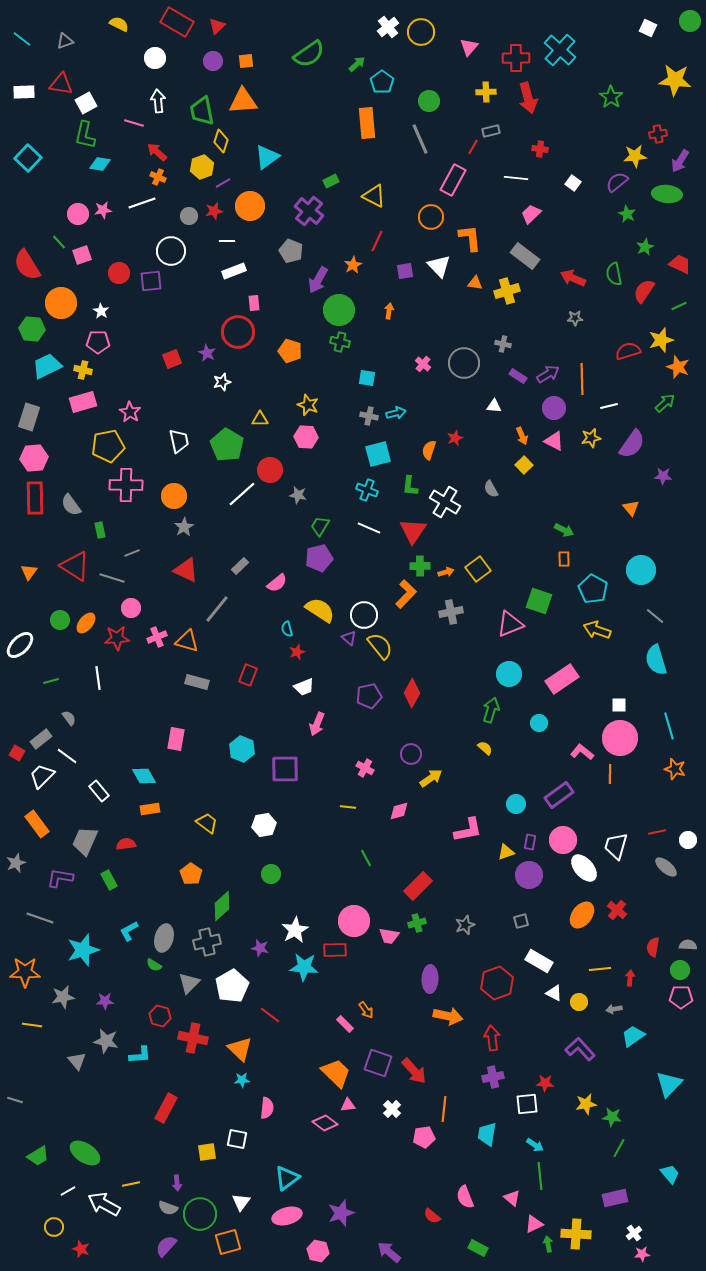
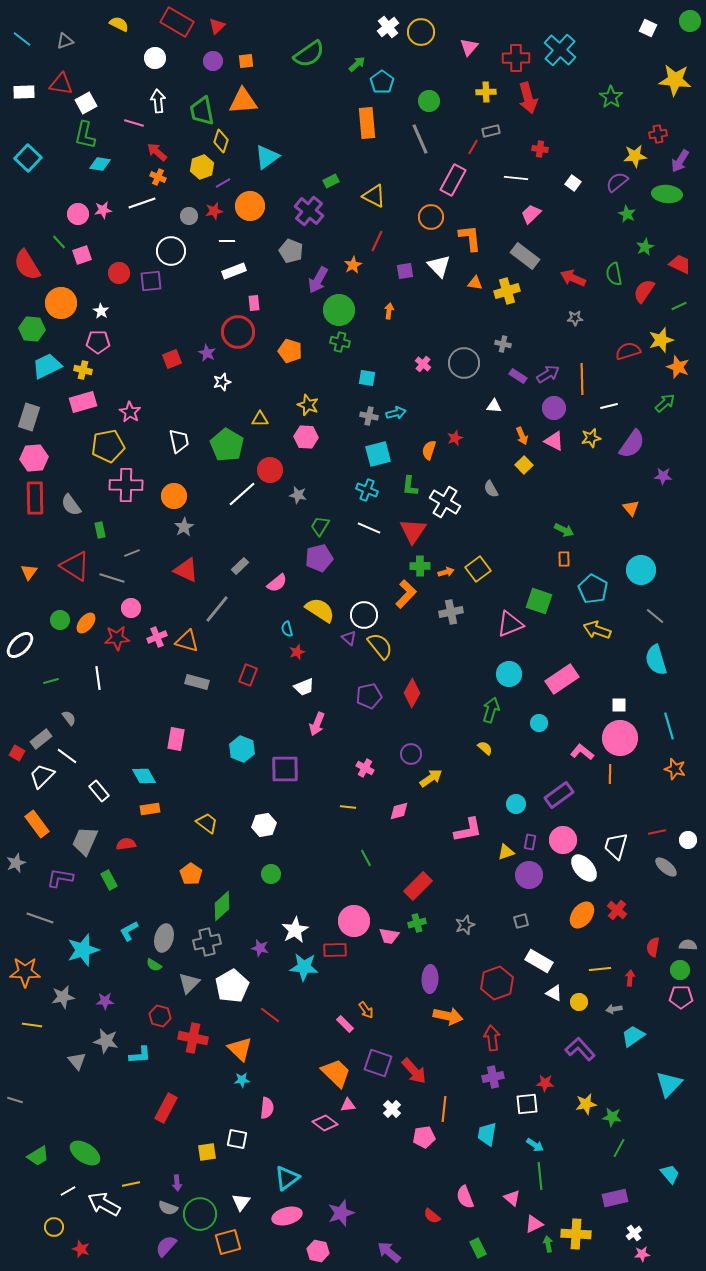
green rectangle at (478, 1248): rotated 36 degrees clockwise
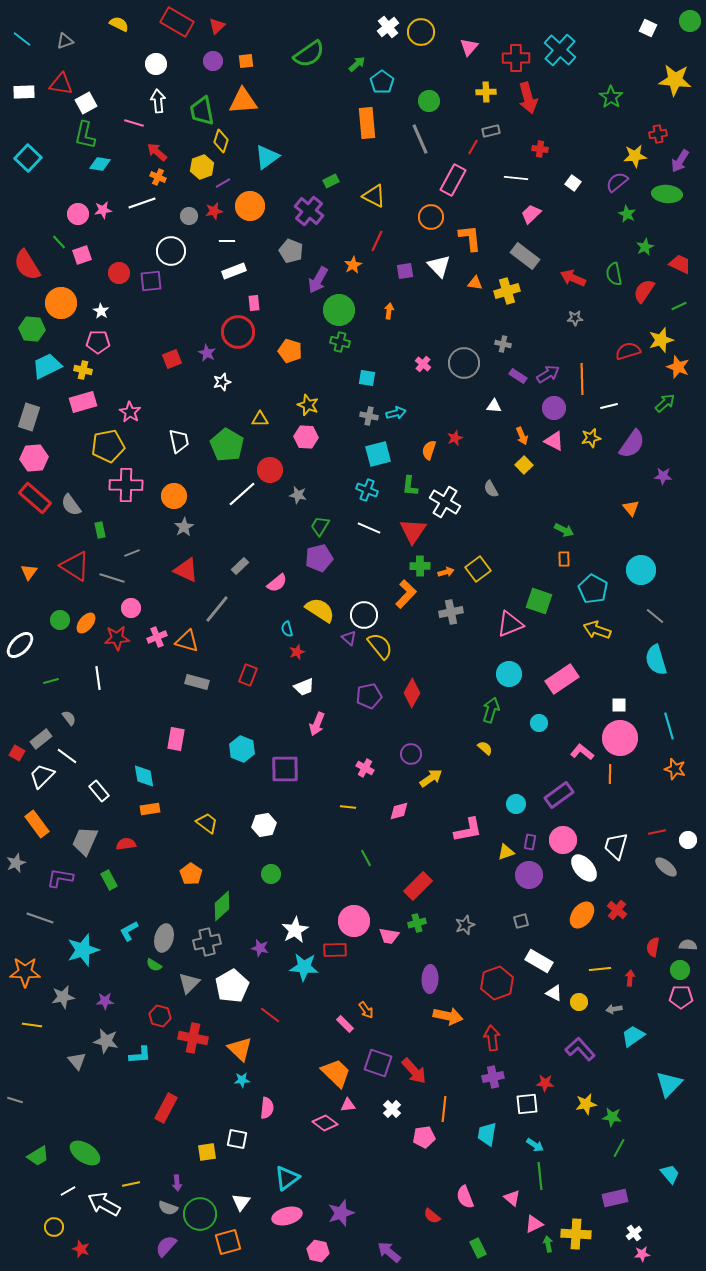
white circle at (155, 58): moved 1 px right, 6 px down
red rectangle at (35, 498): rotated 48 degrees counterclockwise
cyan diamond at (144, 776): rotated 20 degrees clockwise
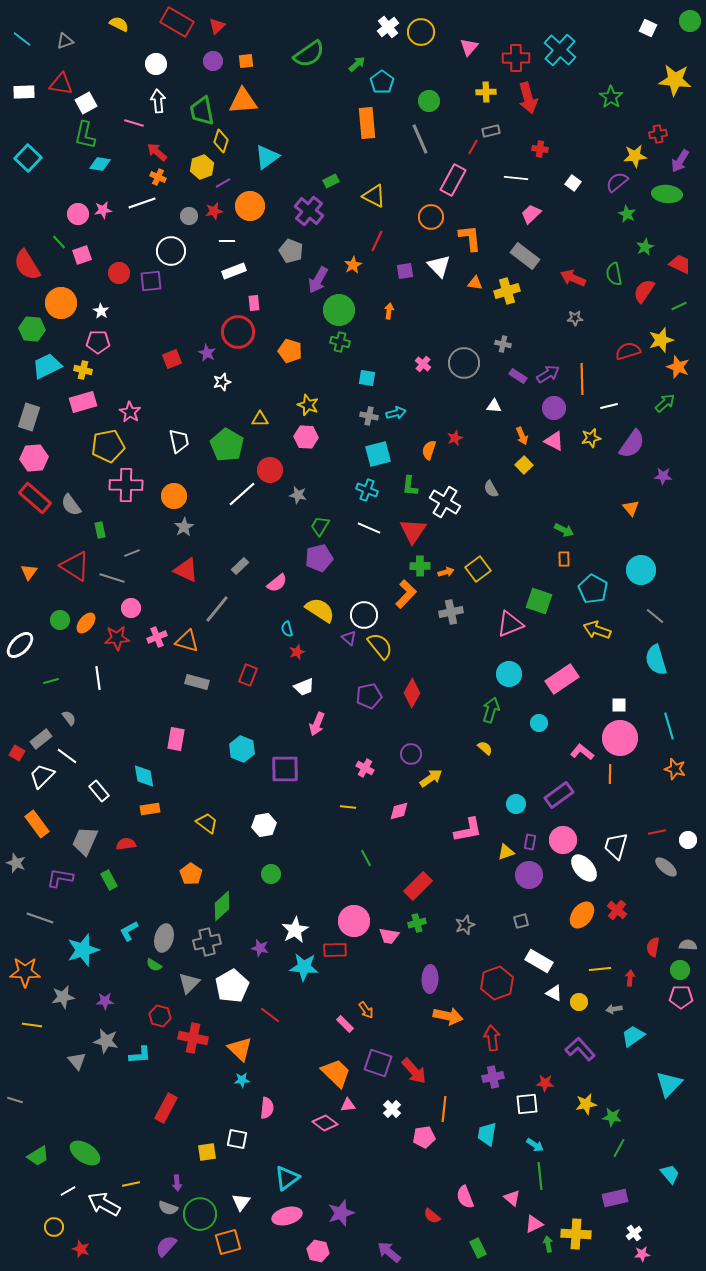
gray star at (16, 863): rotated 30 degrees counterclockwise
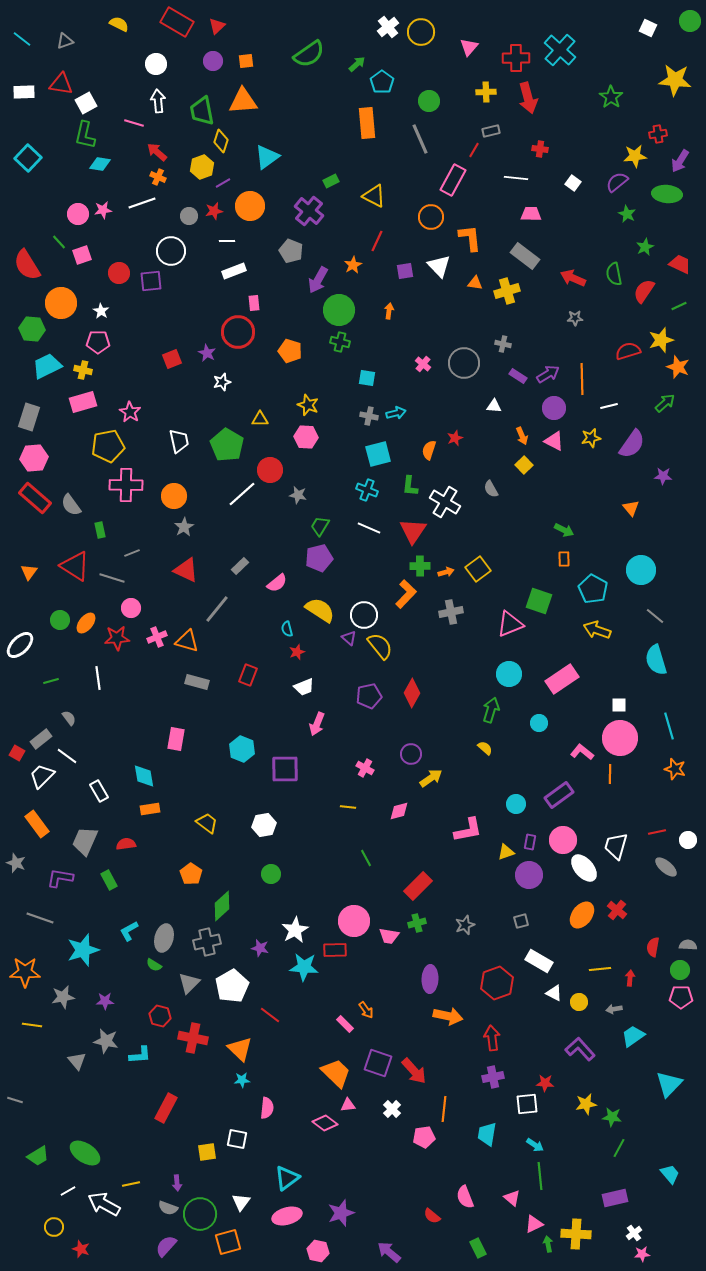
red line at (473, 147): moved 1 px right, 3 px down
pink trapezoid at (531, 214): rotated 45 degrees clockwise
white rectangle at (99, 791): rotated 10 degrees clockwise
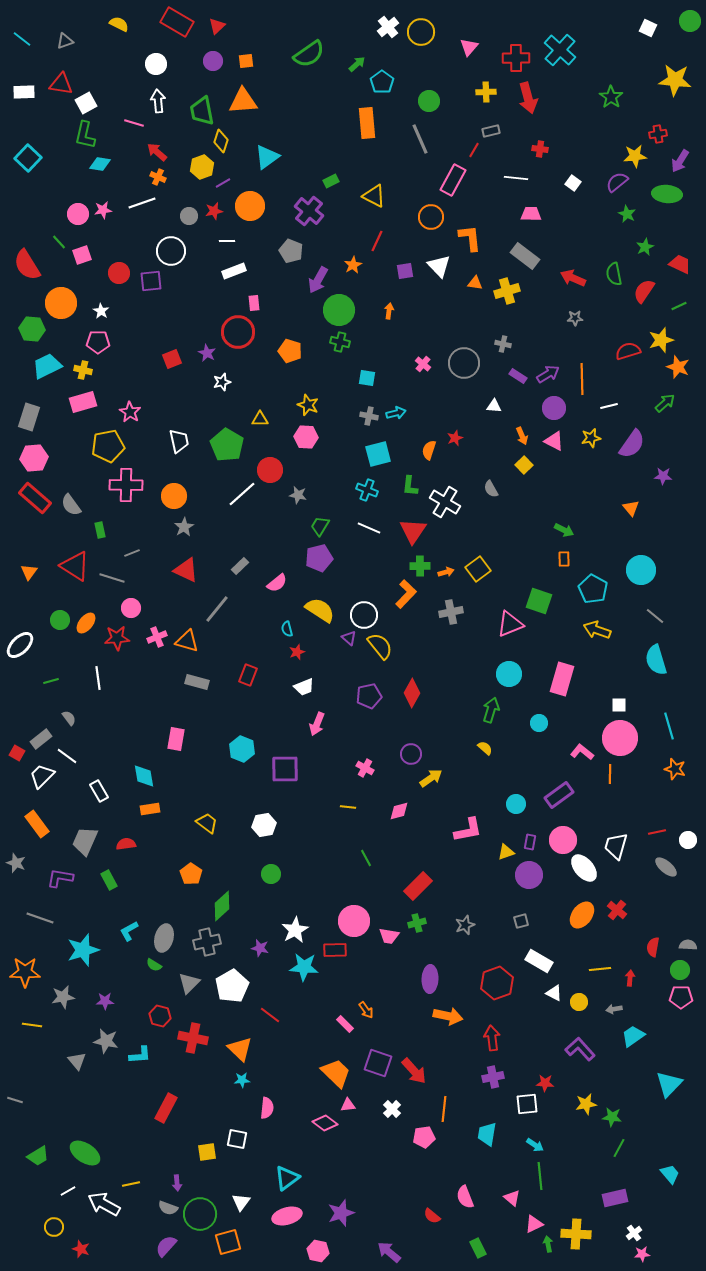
pink rectangle at (562, 679): rotated 40 degrees counterclockwise
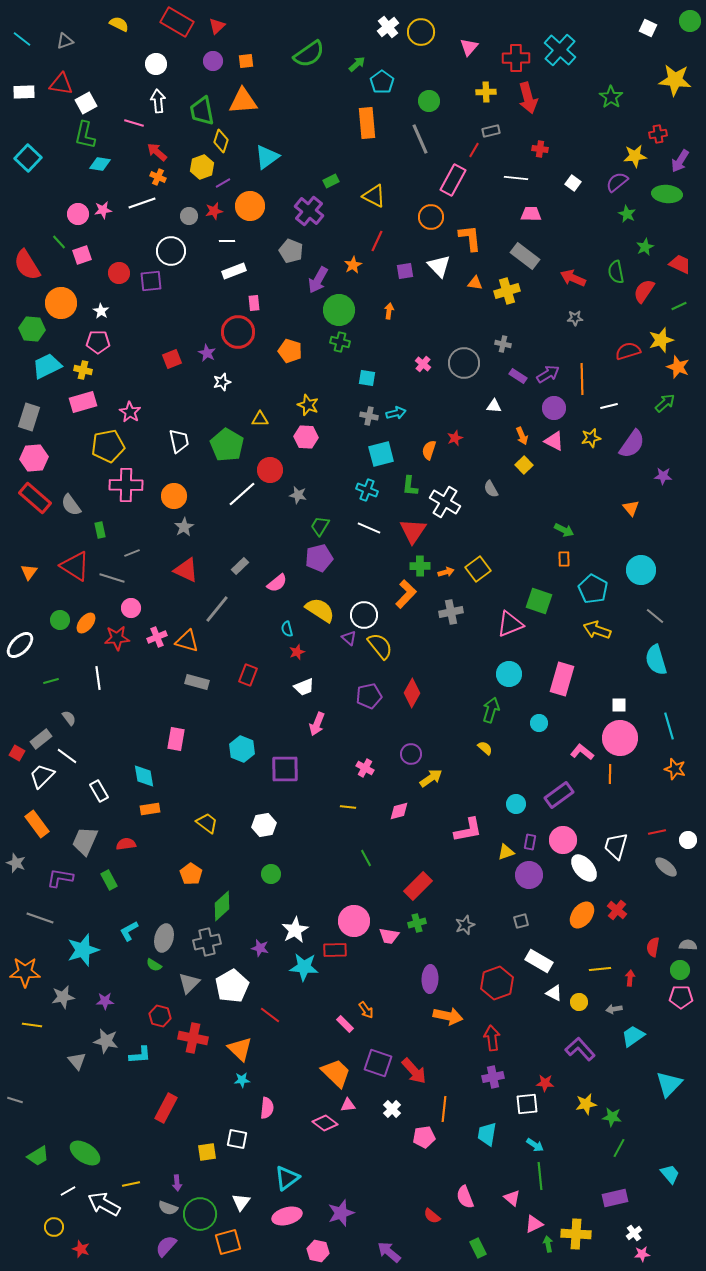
green semicircle at (614, 274): moved 2 px right, 2 px up
cyan square at (378, 454): moved 3 px right
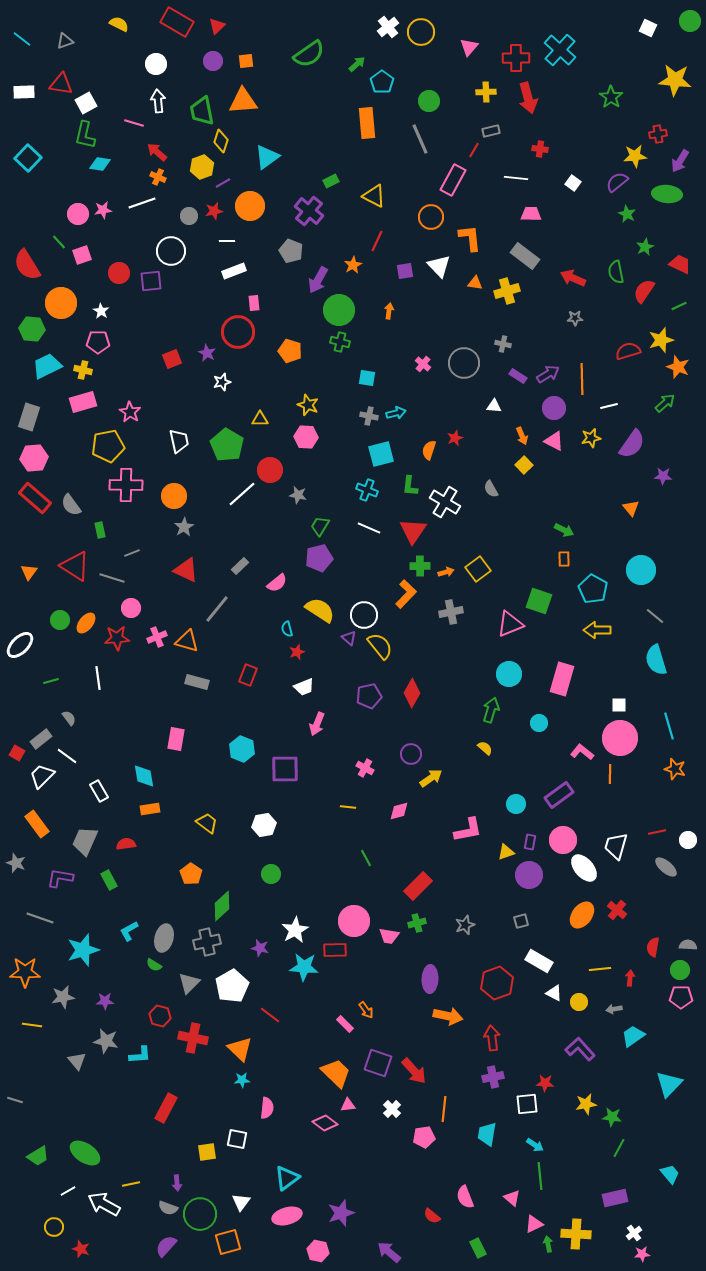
yellow arrow at (597, 630): rotated 20 degrees counterclockwise
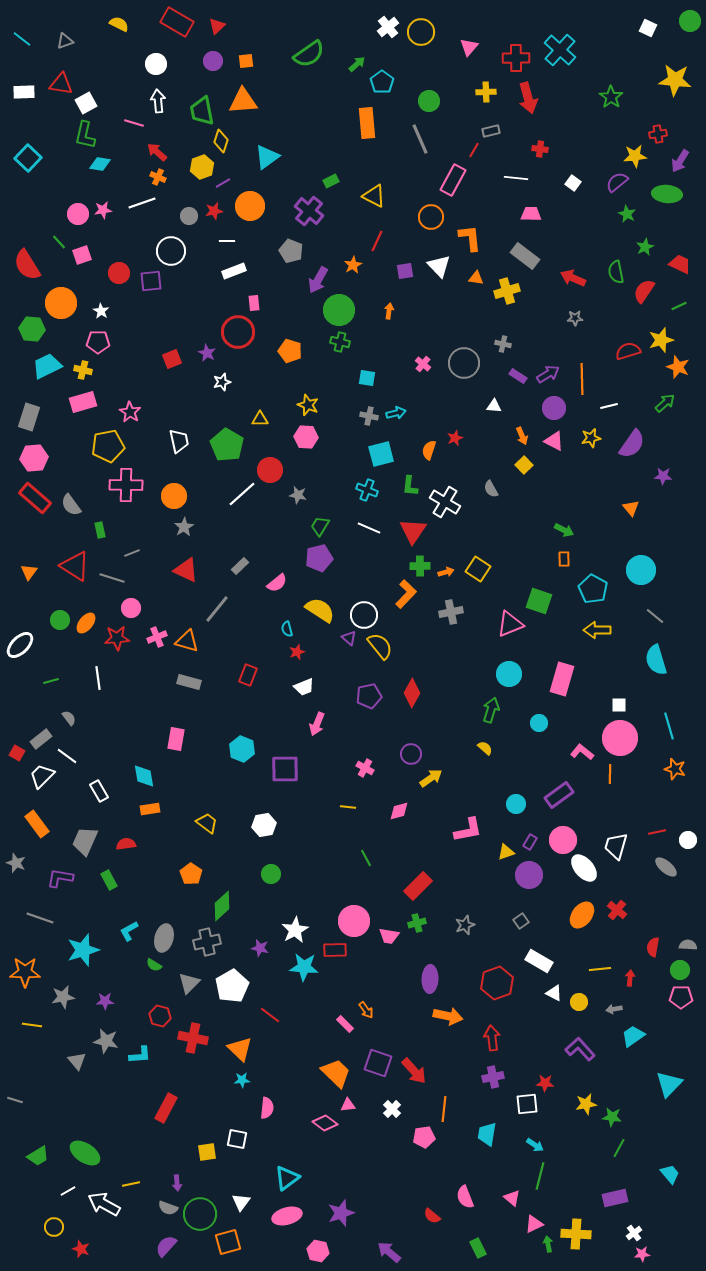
orange triangle at (475, 283): moved 1 px right, 5 px up
yellow square at (478, 569): rotated 20 degrees counterclockwise
gray rectangle at (197, 682): moved 8 px left
purple rectangle at (530, 842): rotated 21 degrees clockwise
gray square at (521, 921): rotated 21 degrees counterclockwise
green line at (540, 1176): rotated 20 degrees clockwise
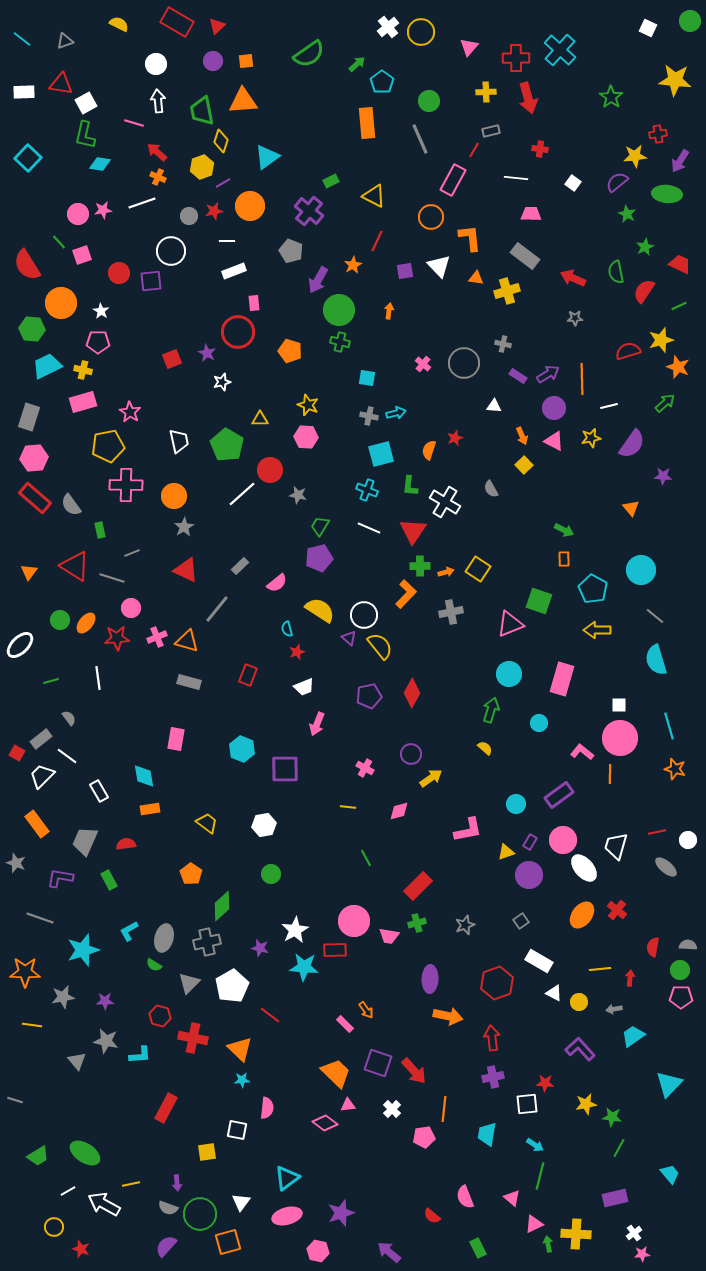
white square at (237, 1139): moved 9 px up
